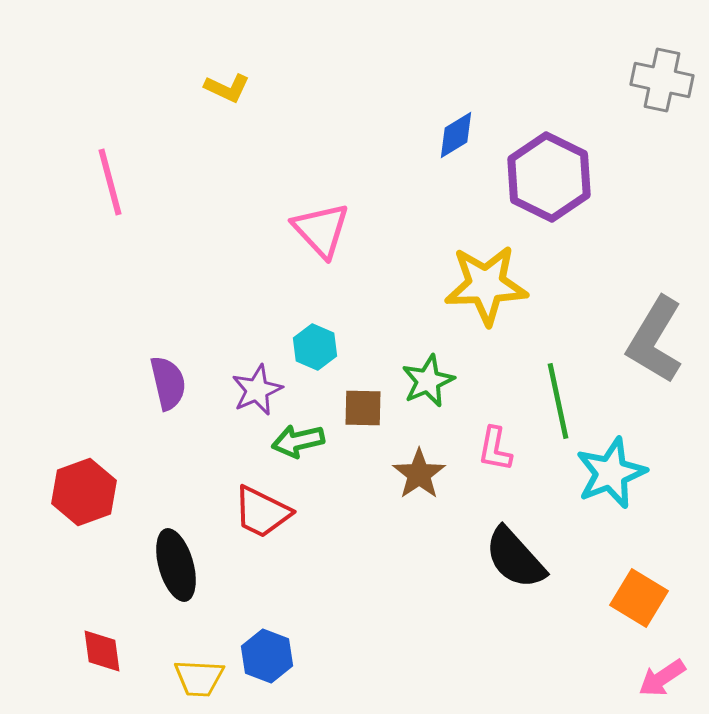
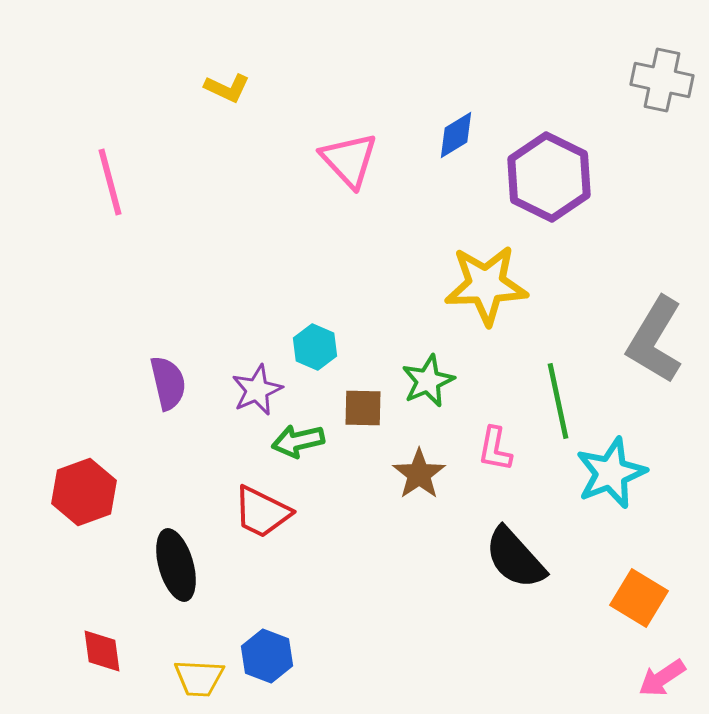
pink triangle: moved 28 px right, 70 px up
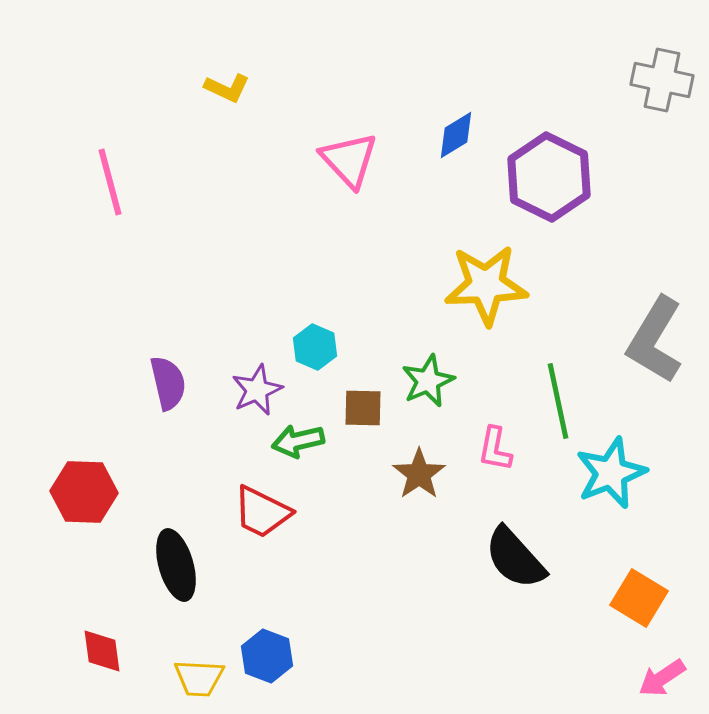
red hexagon: rotated 22 degrees clockwise
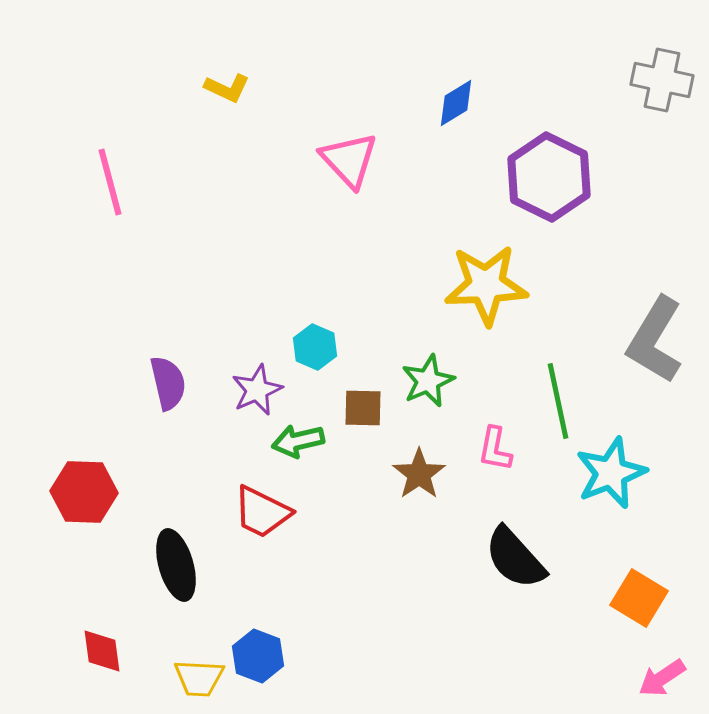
blue diamond: moved 32 px up
blue hexagon: moved 9 px left
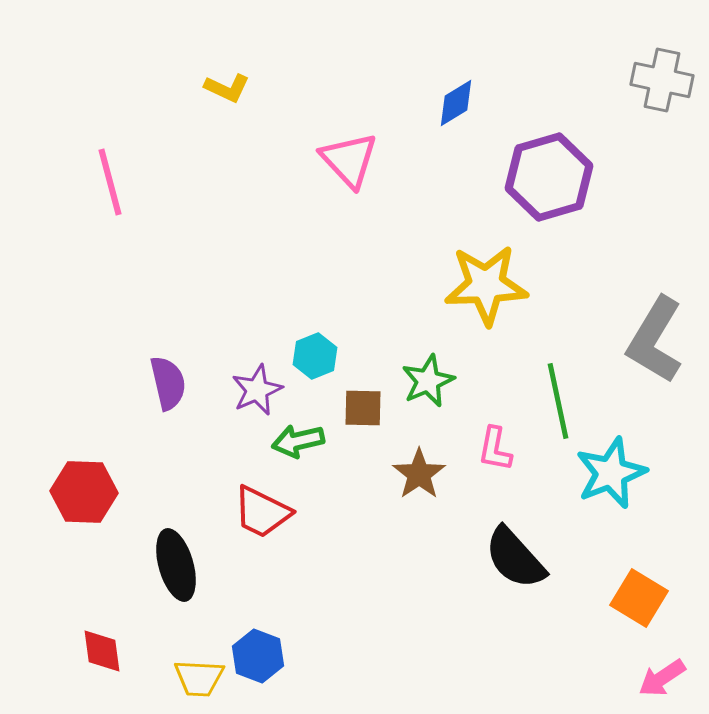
purple hexagon: rotated 18 degrees clockwise
cyan hexagon: moved 9 px down; rotated 15 degrees clockwise
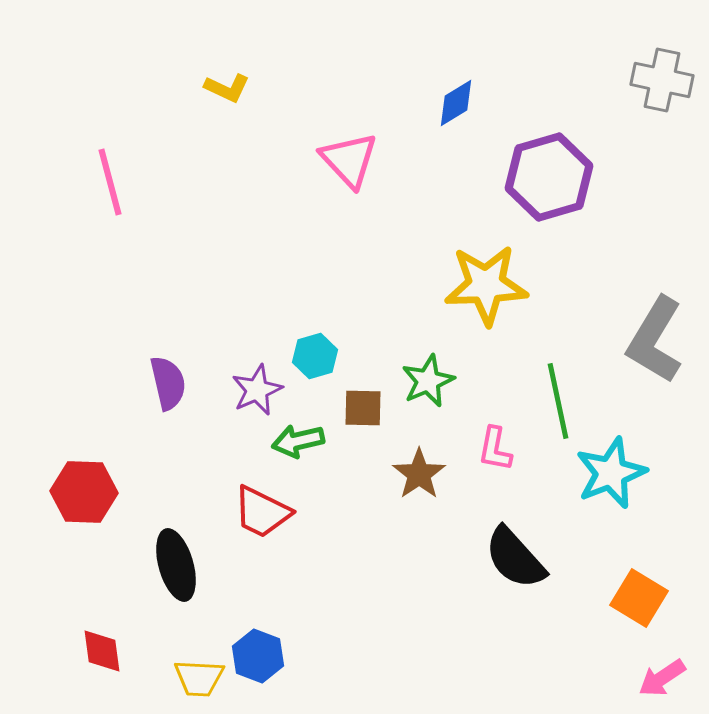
cyan hexagon: rotated 6 degrees clockwise
